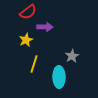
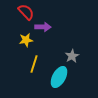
red semicircle: moved 2 px left; rotated 96 degrees counterclockwise
purple arrow: moved 2 px left
yellow star: rotated 16 degrees clockwise
cyan ellipse: rotated 30 degrees clockwise
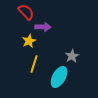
yellow star: moved 3 px right, 1 px down; rotated 16 degrees counterclockwise
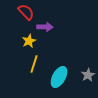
purple arrow: moved 2 px right
gray star: moved 16 px right, 19 px down
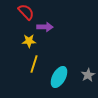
yellow star: rotated 24 degrees clockwise
